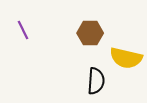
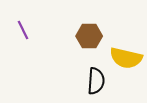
brown hexagon: moved 1 px left, 3 px down
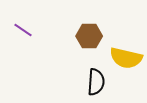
purple line: rotated 30 degrees counterclockwise
black semicircle: moved 1 px down
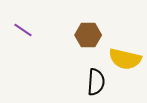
brown hexagon: moved 1 px left, 1 px up
yellow semicircle: moved 1 px left, 1 px down
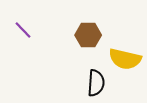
purple line: rotated 12 degrees clockwise
black semicircle: moved 1 px down
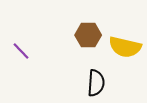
purple line: moved 2 px left, 21 px down
yellow semicircle: moved 12 px up
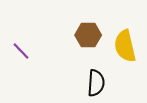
yellow semicircle: moved 1 px up; rotated 64 degrees clockwise
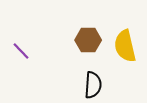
brown hexagon: moved 5 px down
black semicircle: moved 3 px left, 2 px down
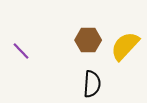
yellow semicircle: rotated 56 degrees clockwise
black semicircle: moved 1 px left, 1 px up
